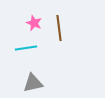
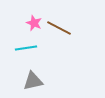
brown line: rotated 55 degrees counterclockwise
gray triangle: moved 2 px up
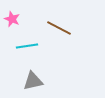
pink star: moved 22 px left, 4 px up
cyan line: moved 1 px right, 2 px up
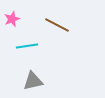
pink star: rotated 28 degrees clockwise
brown line: moved 2 px left, 3 px up
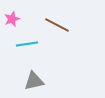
cyan line: moved 2 px up
gray triangle: moved 1 px right
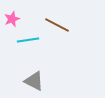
cyan line: moved 1 px right, 4 px up
gray triangle: rotated 40 degrees clockwise
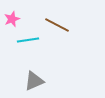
gray triangle: rotated 50 degrees counterclockwise
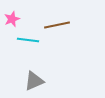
brown line: rotated 40 degrees counterclockwise
cyan line: rotated 15 degrees clockwise
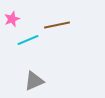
cyan line: rotated 30 degrees counterclockwise
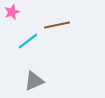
pink star: moved 7 px up
cyan line: moved 1 px down; rotated 15 degrees counterclockwise
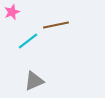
brown line: moved 1 px left
